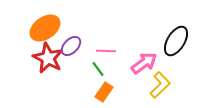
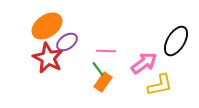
orange ellipse: moved 2 px right, 2 px up
purple ellipse: moved 4 px left, 4 px up; rotated 10 degrees clockwise
yellow L-shape: rotated 32 degrees clockwise
orange rectangle: moved 1 px left, 10 px up
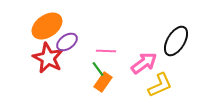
yellow L-shape: rotated 12 degrees counterclockwise
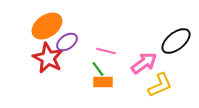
black ellipse: rotated 20 degrees clockwise
pink line: rotated 12 degrees clockwise
orange rectangle: rotated 54 degrees clockwise
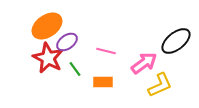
green line: moved 23 px left
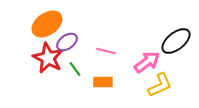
orange ellipse: moved 2 px up
pink arrow: moved 3 px right, 1 px up
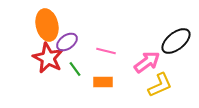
orange ellipse: moved 1 px down; rotated 68 degrees counterclockwise
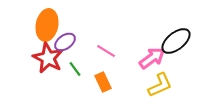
orange ellipse: rotated 24 degrees clockwise
purple ellipse: moved 2 px left
pink line: rotated 18 degrees clockwise
pink arrow: moved 5 px right, 4 px up
orange rectangle: rotated 66 degrees clockwise
